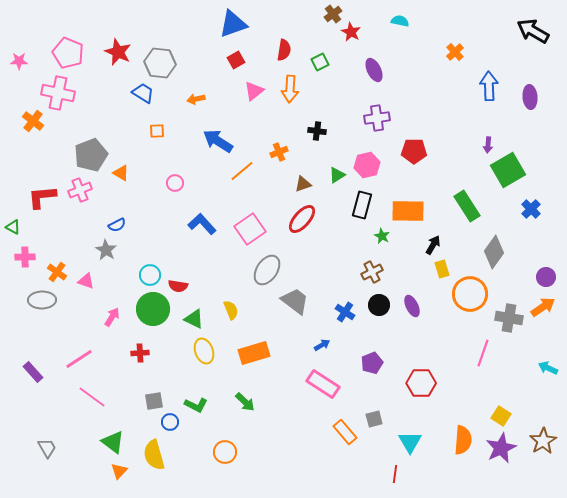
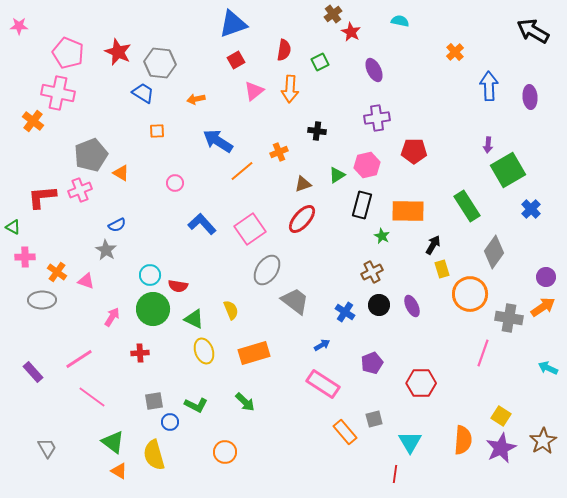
pink star at (19, 61): moved 35 px up
orange triangle at (119, 471): rotated 42 degrees counterclockwise
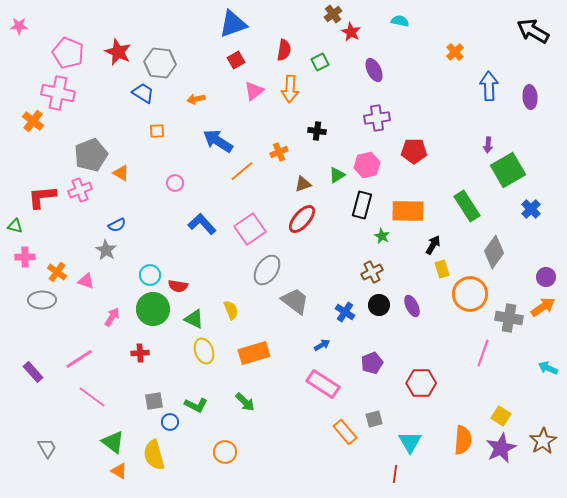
green triangle at (13, 227): moved 2 px right, 1 px up; rotated 14 degrees counterclockwise
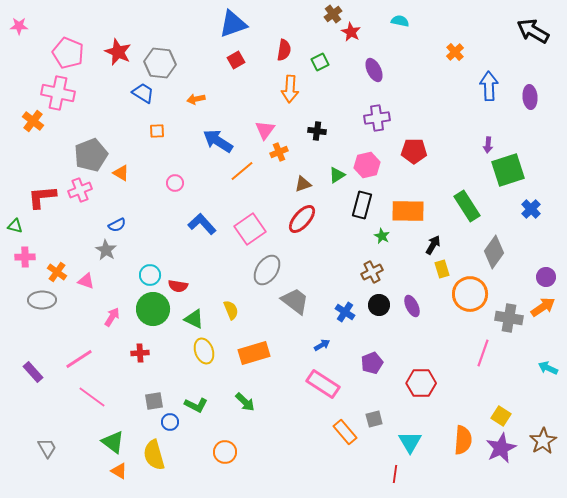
pink triangle at (254, 91): moved 11 px right, 39 px down; rotated 15 degrees counterclockwise
green square at (508, 170): rotated 12 degrees clockwise
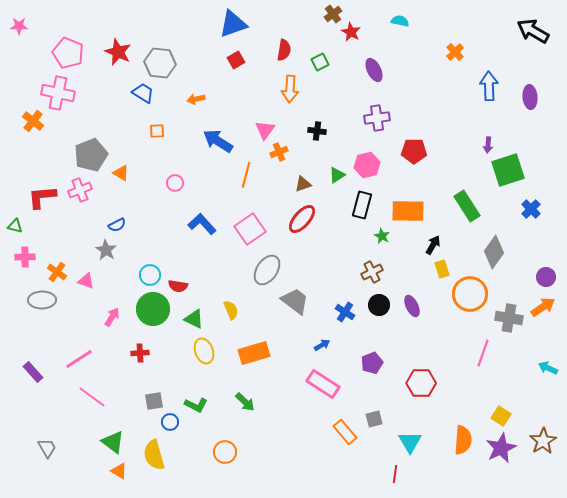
orange line at (242, 171): moved 4 px right, 4 px down; rotated 35 degrees counterclockwise
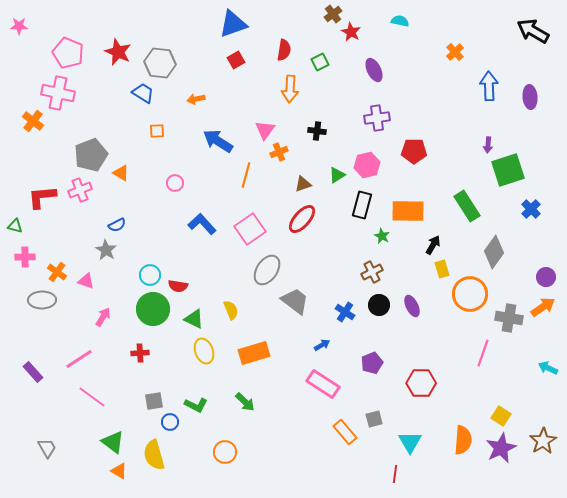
pink arrow at (112, 317): moved 9 px left
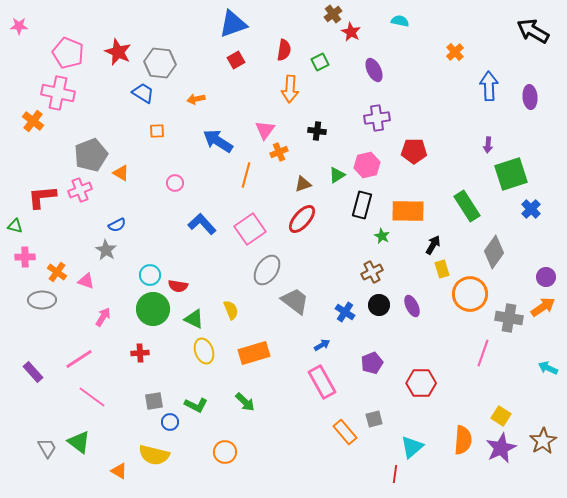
green square at (508, 170): moved 3 px right, 4 px down
pink rectangle at (323, 384): moved 1 px left, 2 px up; rotated 28 degrees clockwise
green triangle at (113, 442): moved 34 px left
cyan triangle at (410, 442): moved 2 px right, 5 px down; rotated 20 degrees clockwise
yellow semicircle at (154, 455): rotated 60 degrees counterclockwise
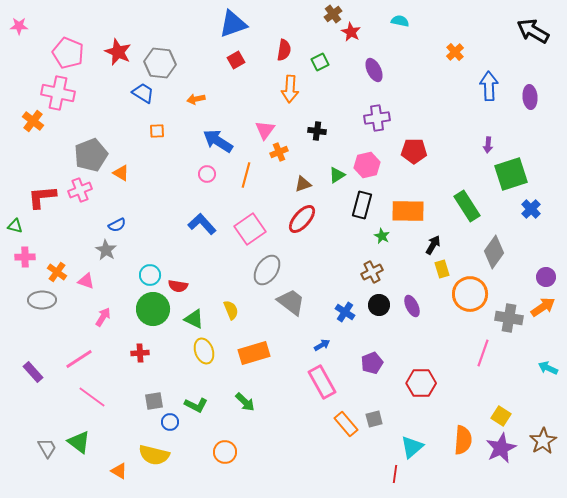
pink circle at (175, 183): moved 32 px right, 9 px up
gray trapezoid at (295, 301): moved 4 px left, 1 px down
orange rectangle at (345, 432): moved 1 px right, 8 px up
